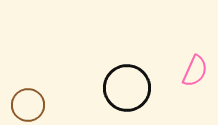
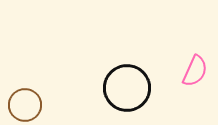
brown circle: moved 3 px left
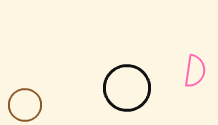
pink semicircle: rotated 16 degrees counterclockwise
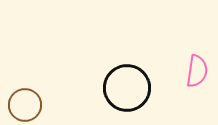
pink semicircle: moved 2 px right
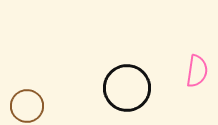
brown circle: moved 2 px right, 1 px down
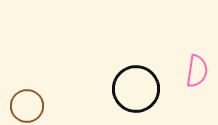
black circle: moved 9 px right, 1 px down
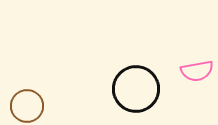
pink semicircle: rotated 72 degrees clockwise
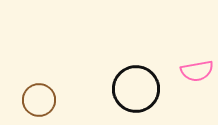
brown circle: moved 12 px right, 6 px up
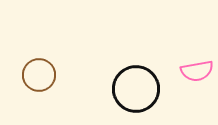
brown circle: moved 25 px up
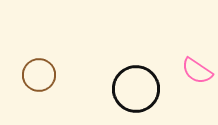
pink semicircle: rotated 44 degrees clockwise
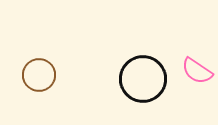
black circle: moved 7 px right, 10 px up
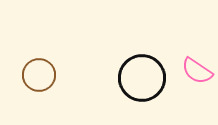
black circle: moved 1 px left, 1 px up
